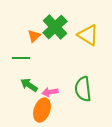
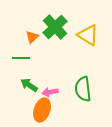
orange triangle: moved 2 px left, 1 px down
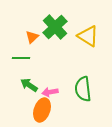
yellow triangle: moved 1 px down
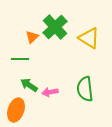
yellow triangle: moved 1 px right, 2 px down
green line: moved 1 px left, 1 px down
green semicircle: moved 2 px right
orange ellipse: moved 26 px left
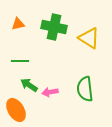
green cross: moved 1 px left; rotated 35 degrees counterclockwise
orange triangle: moved 14 px left, 13 px up; rotated 32 degrees clockwise
green line: moved 2 px down
orange ellipse: rotated 50 degrees counterclockwise
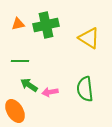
green cross: moved 8 px left, 2 px up; rotated 25 degrees counterclockwise
orange ellipse: moved 1 px left, 1 px down
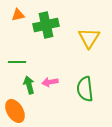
orange triangle: moved 9 px up
yellow triangle: rotated 30 degrees clockwise
green line: moved 3 px left, 1 px down
green arrow: rotated 42 degrees clockwise
pink arrow: moved 10 px up
